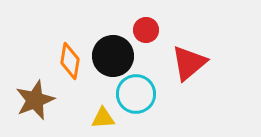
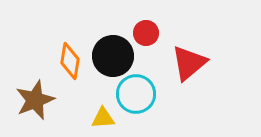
red circle: moved 3 px down
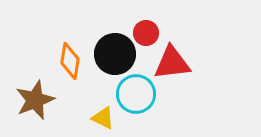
black circle: moved 2 px right, 2 px up
red triangle: moved 17 px left; rotated 33 degrees clockwise
yellow triangle: rotated 30 degrees clockwise
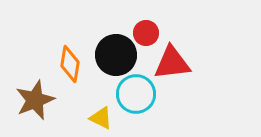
black circle: moved 1 px right, 1 px down
orange diamond: moved 3 px down
yellow triangle: moved 2 px left
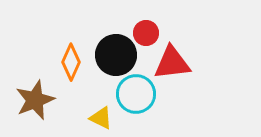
orange diamond: moved 1 px right, 2 px up; rotated 15 degrees clockwise
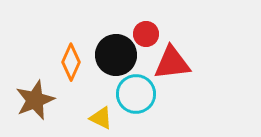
red circle: moved 1 px down
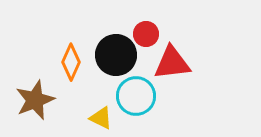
cyan circle: moved 2 px down
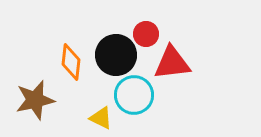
orange diamond: rotated 18 degrees counterclockwise
cyan circle: moved 2 px left, 1 px up
brown star: rotated 9 degrees clockwise
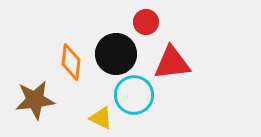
red circle: moved 12 px up
black circle: moved 1 px up
brown star: rotated 6 degrees clockwise
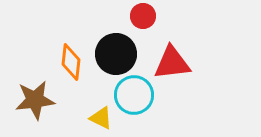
red circle: moved 3 px left, 6 px up
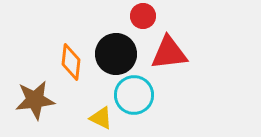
red triangle: moved 3 px left, 10 px up
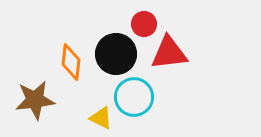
red circle: moved 1 px right, 8 px down
cyan circle: moved 2 px down
